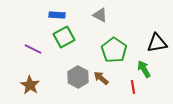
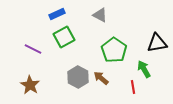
blue rectangle: moved 1 px up; rotated 28 degrees counterclockwise
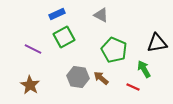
gray triangle: moved 1 px right
green pentagon: rotated 10 degrees counterclockwise
gray hexagon: rotated 20 degrees counterclockwise
red line: rotated 56 degrees counterclockwise
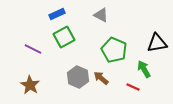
gray hexagon: rotated 15 degrees clockwise
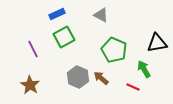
purple line: rotated 36 degrees clockwise
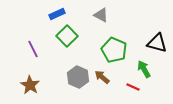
green square: moved 3 px right, 1 px up; rotated 15 degrees counterclockwise
black triangle: rotated 25 degrees clockwise
brown arrow: moved 1 px right, 1 px up
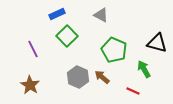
red line: moved 4 px down
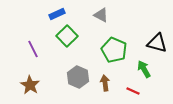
brown arrow: moved 3 px right, 6 px down; rotated 42 degrees clockwise
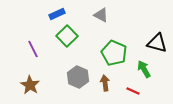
green pentagon: moved 3 px down
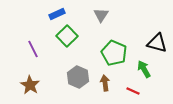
gray triangle: rotated 35 degrees clockwise
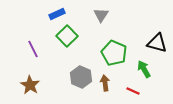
gray hexagon: moved 3 px right
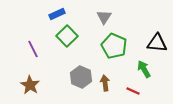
gray triangle: moved 3 px right, 2 px down
black triangle: rotated 10 degrees counterclockwise
green pentagon: moved 7 px up
